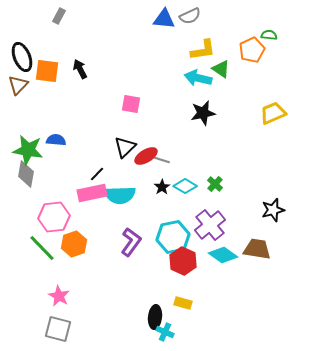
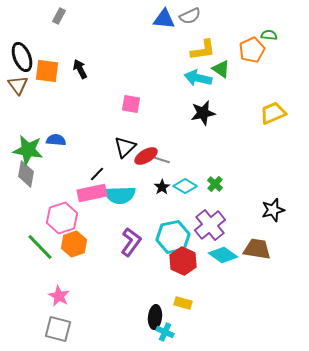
brown triangle at (18, 85): rotated 20 degrees counterclockwise
pink hexagon at (54, 217): moved 8 px right, 1 px down; rotated 12 degrees counterclockwise
green line at (42, 248): moved 2 px left, 1 px up
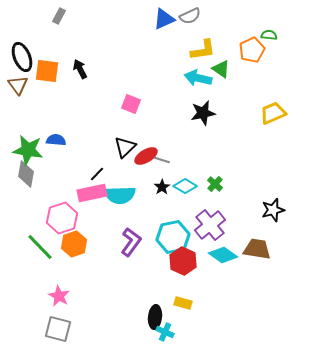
blue triangle at (164, 19): rotated 30 degrees counterclockwise
pink square at (131, 104): rotated 12 degrees clockwise
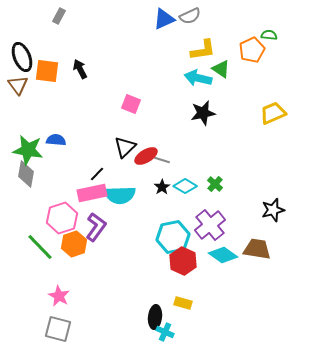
purple L-shape at (131, 242): moved 35 px left, 15 px up
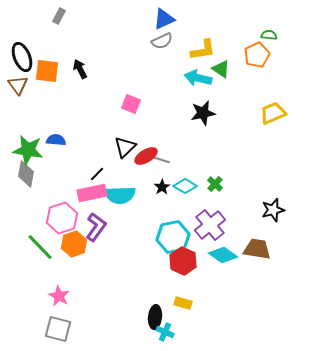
gray semicircle at (190, 16): moved 28 px left, 25 px down
orange pentagon at (252, 50): moved 5 px right, 5 px down
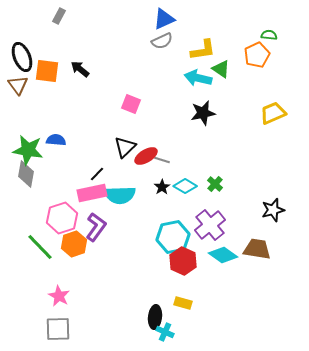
black arrow at (80, 69): rotated 24 degrees counterclockwise
gray square at (58, 329): rotated 16 degrees counterclockwise
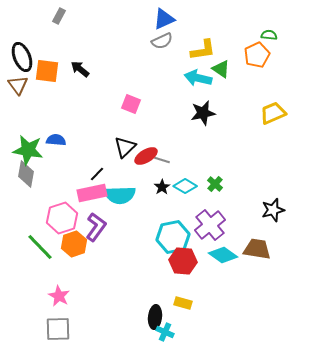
red hexagon at (183, 261): rotated 20 degrees counterclockwise
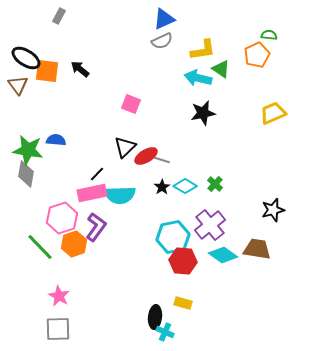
black ellipse at (22, 57): moved 4 px right, 1 px down; rotated 36 degrees counterclockwise
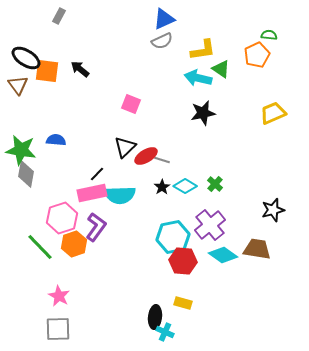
green star at (28, 150): moved 7 px left
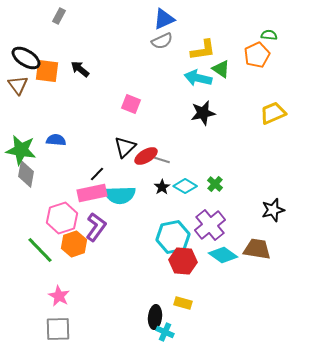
green line at (40, 247): moved 3 px down
